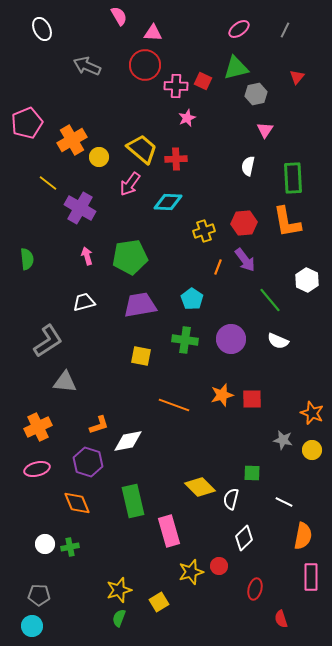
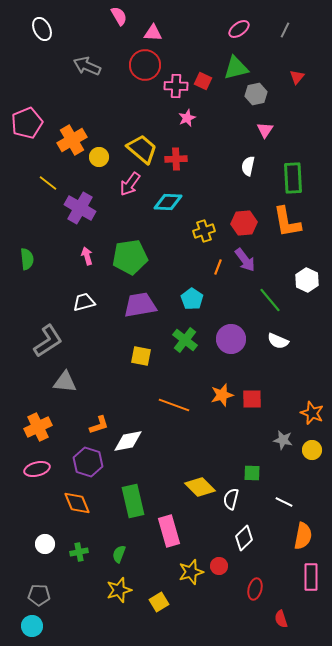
green cross at (185, 340): rotated 30 degrees clockwise
green cross at (70, 547): moved 9 px right, 5 px down
green semicircle at (119, 618): moved 64 px up
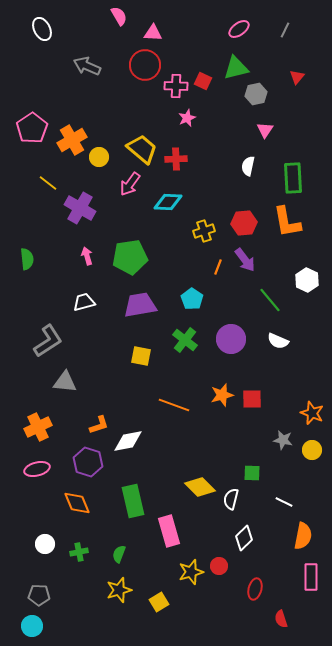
pink pentagon at (27, 123): moved 5 px right, 5 px down; rotated 12 degrees counterclockwise
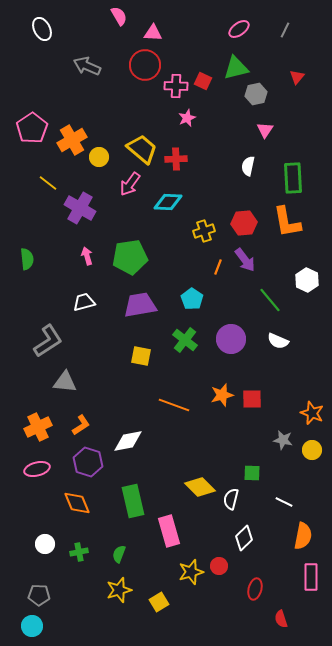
orange L-shape at (99, 425): moved 18 px left; rotated 15 degrees counterclockwise
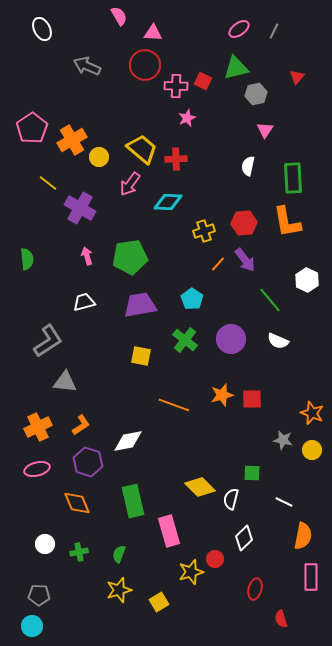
gray line at (285, 30): moved 11 px left, 1 px down
orange line at (218, 267): moved 3 px up; rotated 21 degrees clockwise
red circle at (219, 566): moved 4 px left, 7 px up
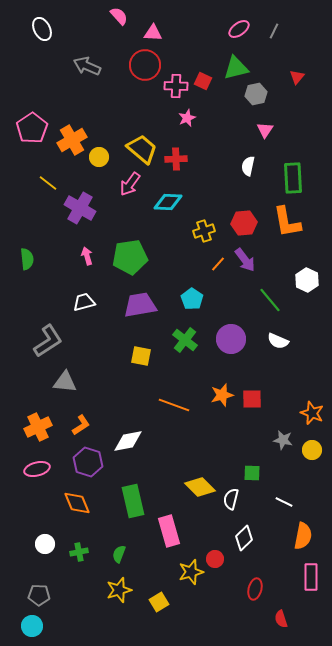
pink semicircle at (119, 16): rotated 12 degrees counterclockwise
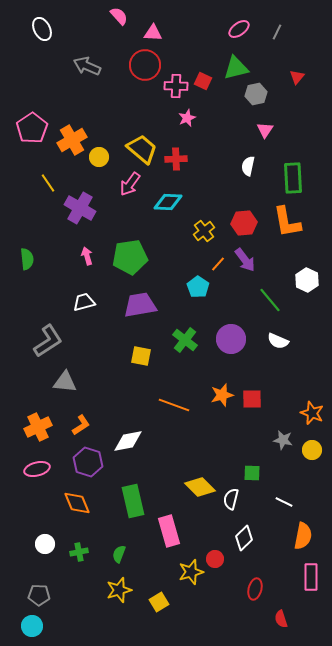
gray line at (274, 31): moved 3 px right, 1 px down
yellow line at (48, 183): rotated 18 degrees clockwise
yellow cross at (204, 231): rotated 20 degrees counterclockwise
cyan pentagon at (192, 299): moved 6 px right, 12 px up
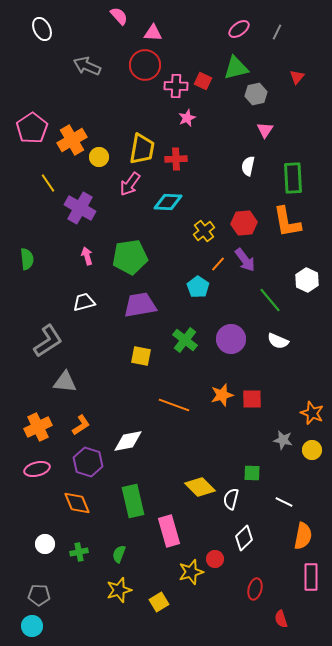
yellow trapezoid at (142, 149): rotated 60 degrees clockwise
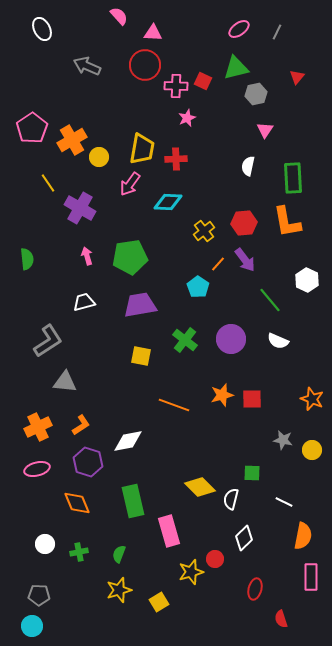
orange star at (312, 413): moved 14 px up
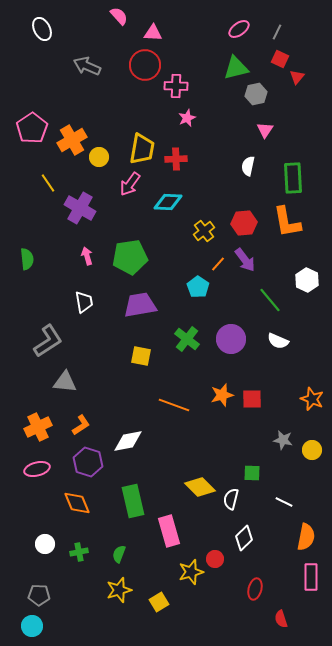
red square at (203, 81): moved 77 px right, 22 px up
white trapezoid at (84, 302): rotated 95 degrees clockwise
green cross at (185, 340): moved 2 px right, 1 px up
orange semicircle at (303, 536): moved 3 px right, 1 px down
